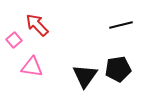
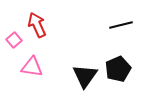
red arrow: rotated 20 degrees clockwise
black pentagon: rotated 15 degrees counterclockwise
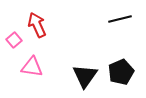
black line: moved 1 px left, 6 px up
black pentagon: moved 3 px right, 3 px down
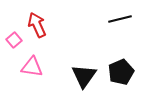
black triangle: moved 1 px left
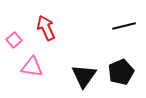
black line: moved 4 px right, 7 px down
red arrow: moved 9 px right, 3 px down
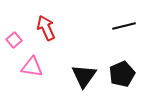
black pentagon: moved 1 px right, 2 px down
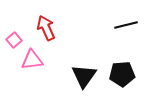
black line: moved 2 px right, 1 px up
pink triangle: moved 7 px up; rotated 15 degrees counterclockwise
black pentagon: rotated 20 degrees clockwise
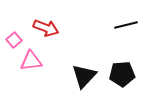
red arrow: rotated 135 degrees clockwise
pink triangle: moved 1 px left, 1 px down
black triangle: rotated 8 degrees clockwise
